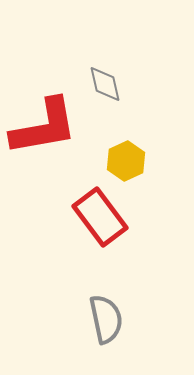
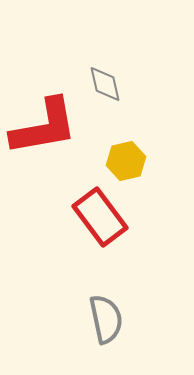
yellow hexagon: rotated 12 degrees clockwise
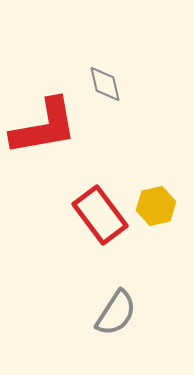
yellow hexagon: moved 30 px right, 45 px down
red rectangle: moved 2 px up
gray semicircle: moved 10 px right, 6 px up; rotated 45 degrees clockwise
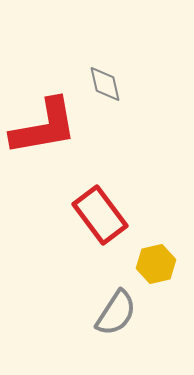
yellow hexagon: moved 58 px down
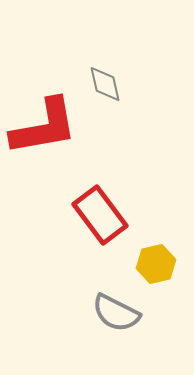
gray semicircle: rotated 84 degrees clockwise
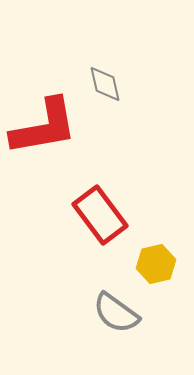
gray semicircle: rotated 9 degrees clockwise
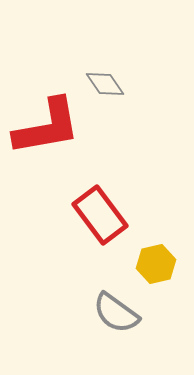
gray diamond: rotated 21 degrees counterclockwise
red L-shape: moved 3 px right
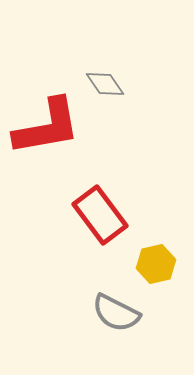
gray semicircle: rotated 9 degrees counterclockwise
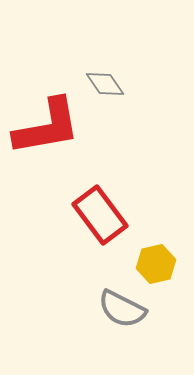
gray semicircle: moved 6 px right, 4 px up
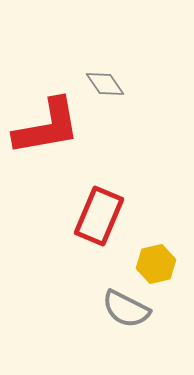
red rectangle: moved 1 px left, 1 px down; rotated 60 degrees clockwise
gray semicircle: moved 4 px right
